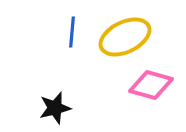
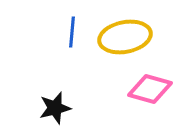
yellow ellipse: rotated 15 degrees clockwise
pink diamond: moved 1 px left, 4 px down
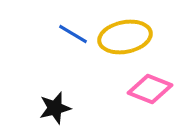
blue line: moved 1 px right, 2 px down; rotated 64 degrees counterclockwise
pink diamond: rotated 6 degrees clockwise
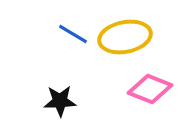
black star: moved 5 px right, 7 px up; rotated 12 degrees clockwise
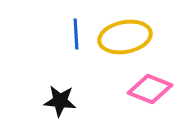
blue line: moved 3 px right; rotated 56 degrees clockwise
black star: rotated 8 degrees clockwise
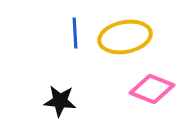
blue line: moved 1 px left, 1 px up
pink diamond: moved 2 px right
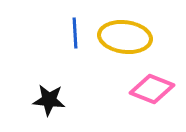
yellow ellipse: rotated 18 degrees clockwise
black star: moved 11 px left, 1 px up
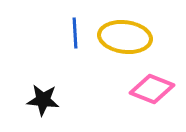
black star: moved 6 px left
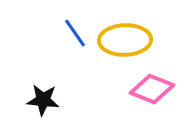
blue line: rotated 32 degrees counterclockwise
yellow ellipse: moved 3 px down; rotated 9 degrees counterclockwise
